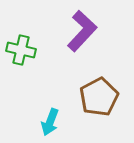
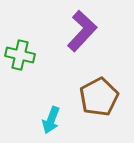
green cross: moved 1 px left, 5 px down
cyan arrow: moved 1 px right, 2 px up
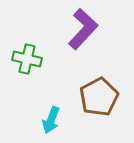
purple L-shape: moved 1 px right, 2 px up
green cross: moved 7 px right, 4 px down
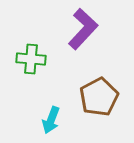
green cross: moved 4 px right; rotated 8 degrees counterclockwise
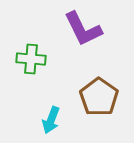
purple L-shape: rotated 111 degrees clockwise
brown pentagon: rotated 9 degrees counterclockwise
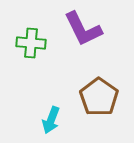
green cross: moved 16 px up
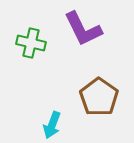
green cross: rotated 8 degrees clockwise
cyan arrow: moved 1 px right, 5 px down
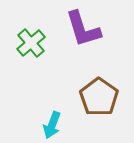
purple L-shape: rotated 9 degrees clockwise
green cross: rotated 36 degrees clockwise
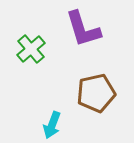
green cross: moved 6 px down
brown pentagon: moved 3 px left, 4 px up; rotated 24 degrees clockwise
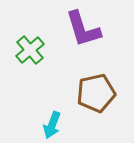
green cross: moved 1 px left, 1 px down
